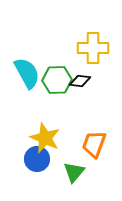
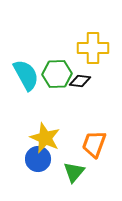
cyan semicircle: moved 1 px left, 2 px down
green hexagon: moved 6 px up
blue circle: moved 1 px right
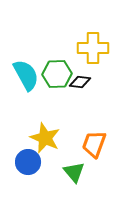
black diamond: moved 1 px down
blue circle: moved 10 px left, 3 px down
green triangle: rotated 20 degrees counterclockwise
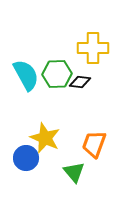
blue circle: moved 2 px left, 4 px up
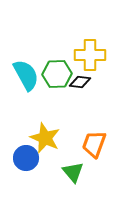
yellow cross: moved 3 px left, 7 px down
green triangle: moved 1 px left
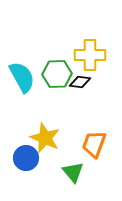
cyan semicircle: moved 4 px left, 2 px down
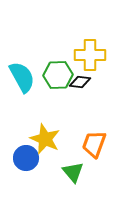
green hexagon: moved 1 px right, 1 px down
yellow star: moved 1 px down
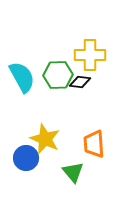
orange trapezoid: rotated 24 degrees counterclockwise
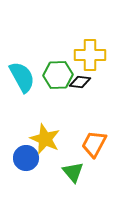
orange trapezoid: rotated 32 degrees clockwise
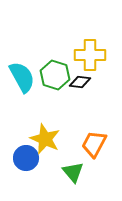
green hexagon: moved 3 px left; rotated 20 degrees clockwise
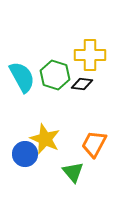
black diamond: moved 2 px right, 2 px down
blue circle: moved 1 px left, 4 px up
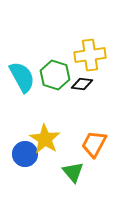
yellow cross: rotated 8 degrees counterclockwise
yellow star: rotated 8 degrees clockwise
